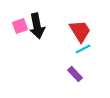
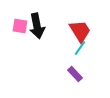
pink square: rotated 28 degrees clockwise
cyan line: moved 3 px left, 1 px up; rotated 28 degrees counterclockwise
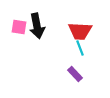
pink square: moved 1 px left, 1 px down
red trapezoid: rotated 125 degrees clockwise
cyan line: rotated 56 degrees counterclockwise
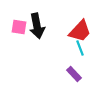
red trapezoid: rotated 50 degrees counterclockwise
purple rectangle: moved 1 px left
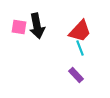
purple rectangle: moved 2 px right, 1 px down
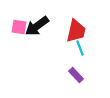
black arrow: rotated 65 degrees clockwise
red trapezoid: moved 4 px left; rotated 30 degrees counterclockwise
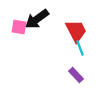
black arrow: moved 7 px up
red trapezoid: rotated 40 degrees counterclockwise
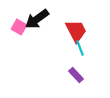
pink square: rotated 21 degrees clockwise
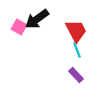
cyan line: moved 3 px left, 2 px down
